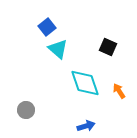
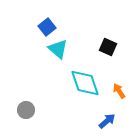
blue arrow: moved 21 px right, 5 px up; rotated 24 degrees counterclockwise
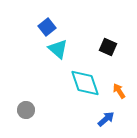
blue arrow: moved 1 px left, 2 px up
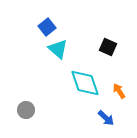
blue arrow: moved 1 px up; rotated 84 degrees clockwise
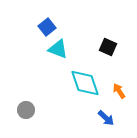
cyan triangle: rotated 20 degrees counterclockwise
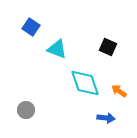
blue square: moved 16 px left; rotated 18 degrees counterclockwise
cyan triangle: moved 1 px left
orange arrow: rotated 21 degrees counterclockwise
blue arrow: rotated 36 degrees counterclockwise
